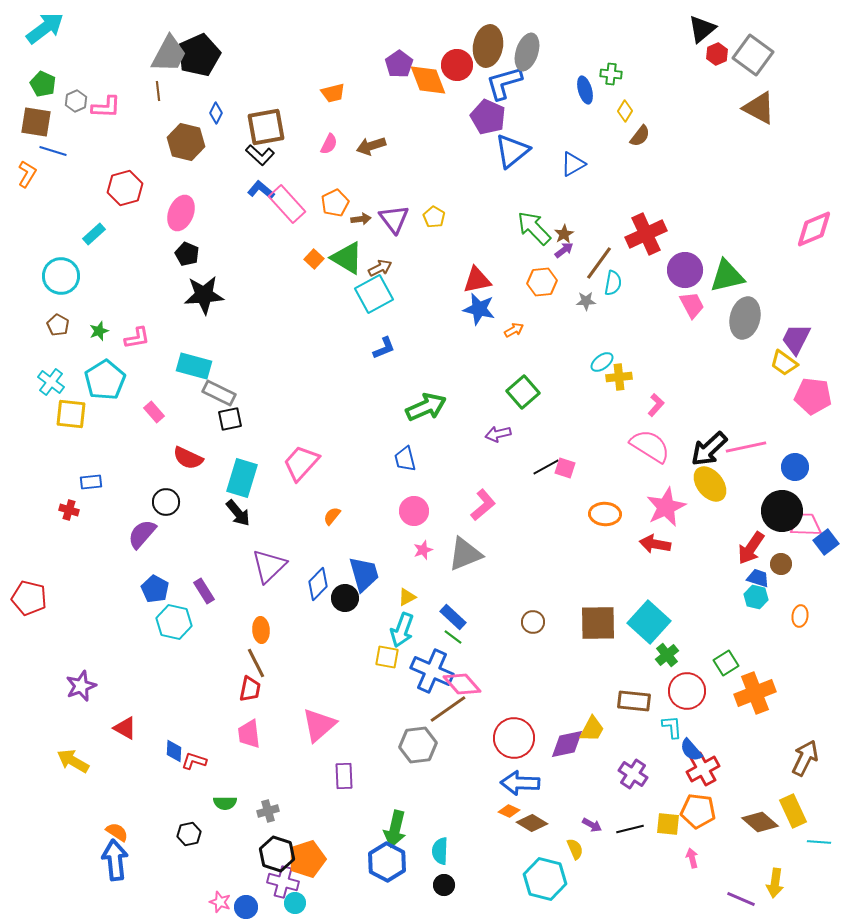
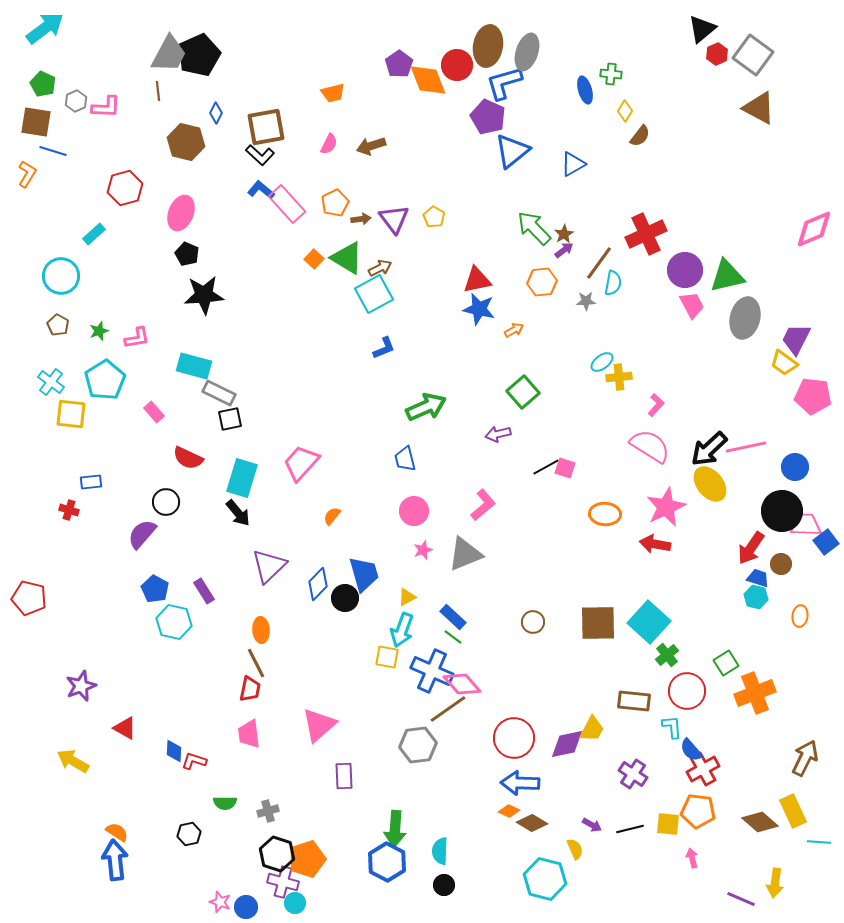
green arrow at (395, 829): rotated 9 degrees counterclockwise
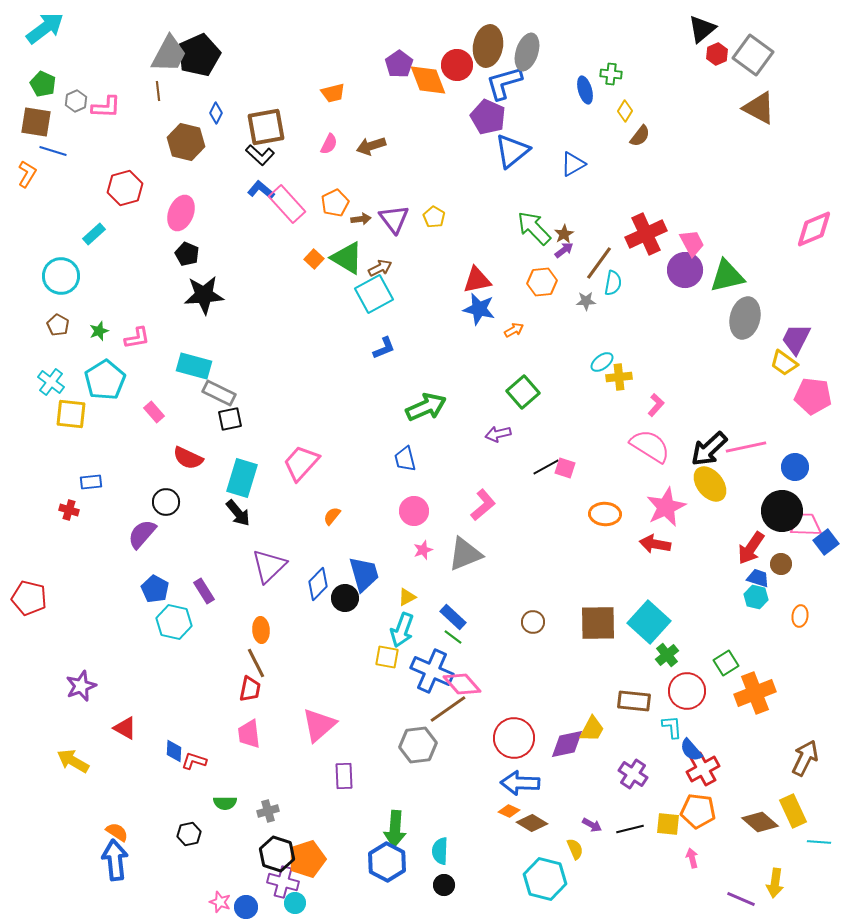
pink trapezoid at (692, 305): moved 62 px up
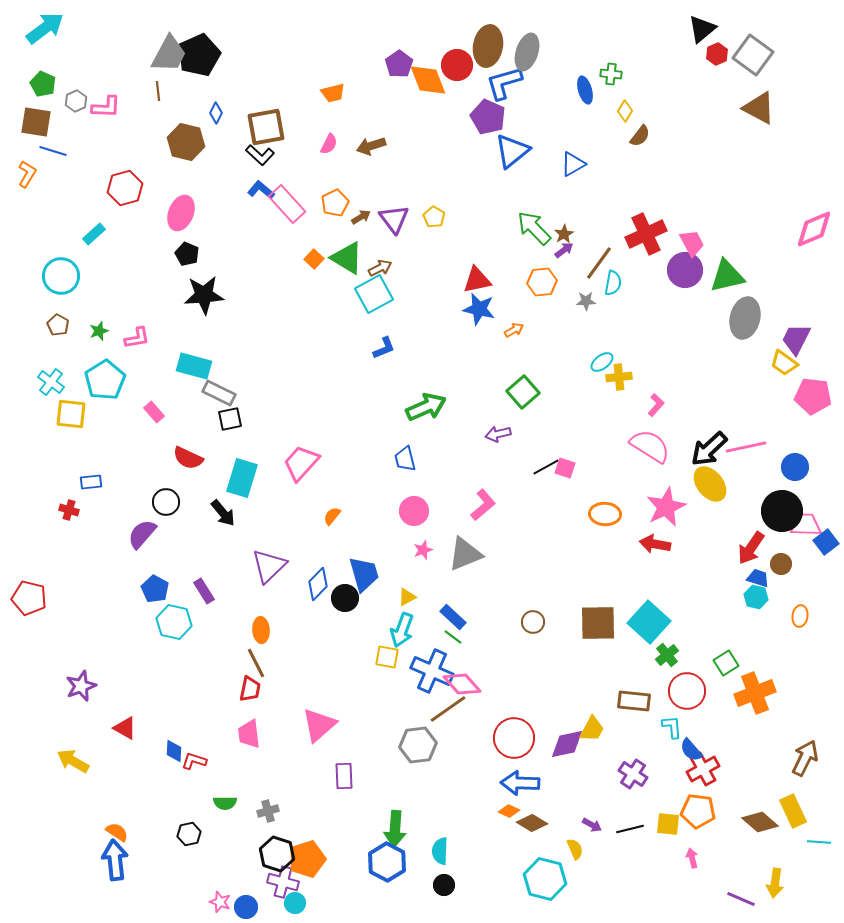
brown arrow at (361, 219): moved 2 px up; rotated 24 degrees counterclockwise
black arrow at (238, 513): moved 15 px left
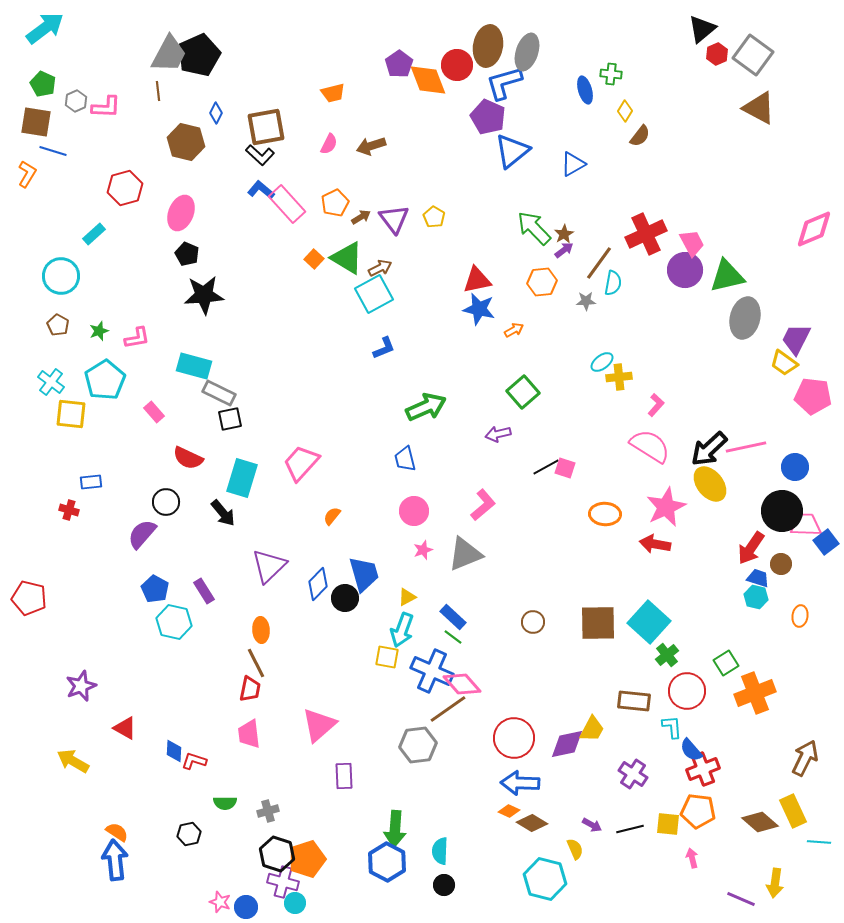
red cross at (703, 769): rotated 8 degrees clockwise
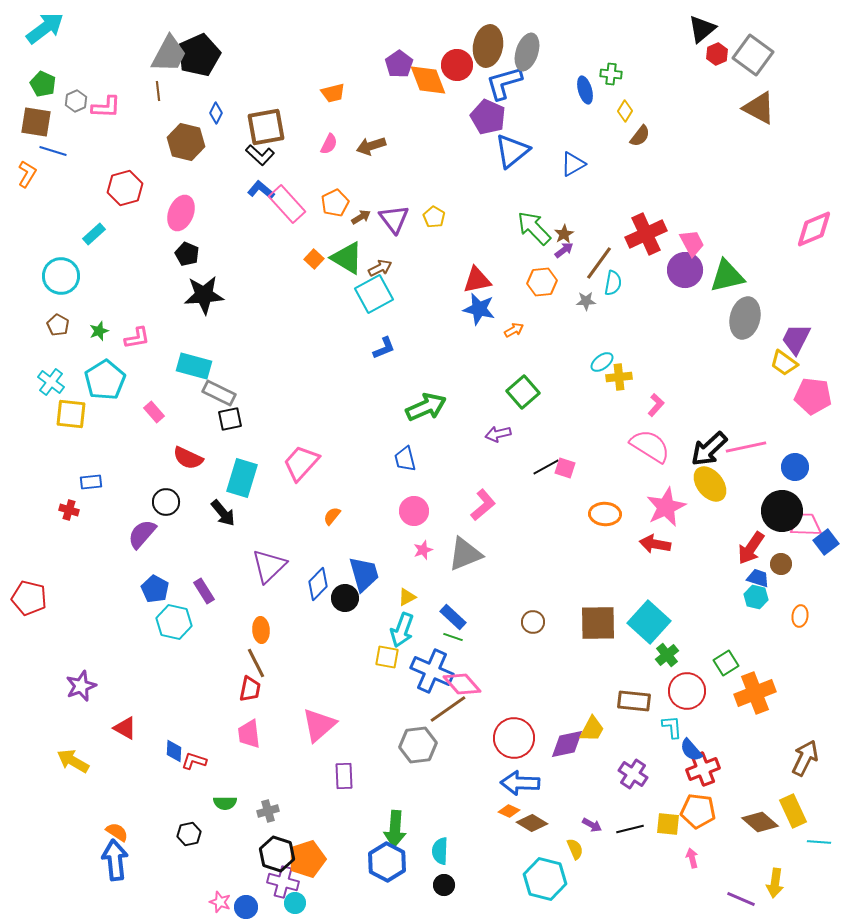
green line at (453, 637): rotated 18 degrees counterclockwise
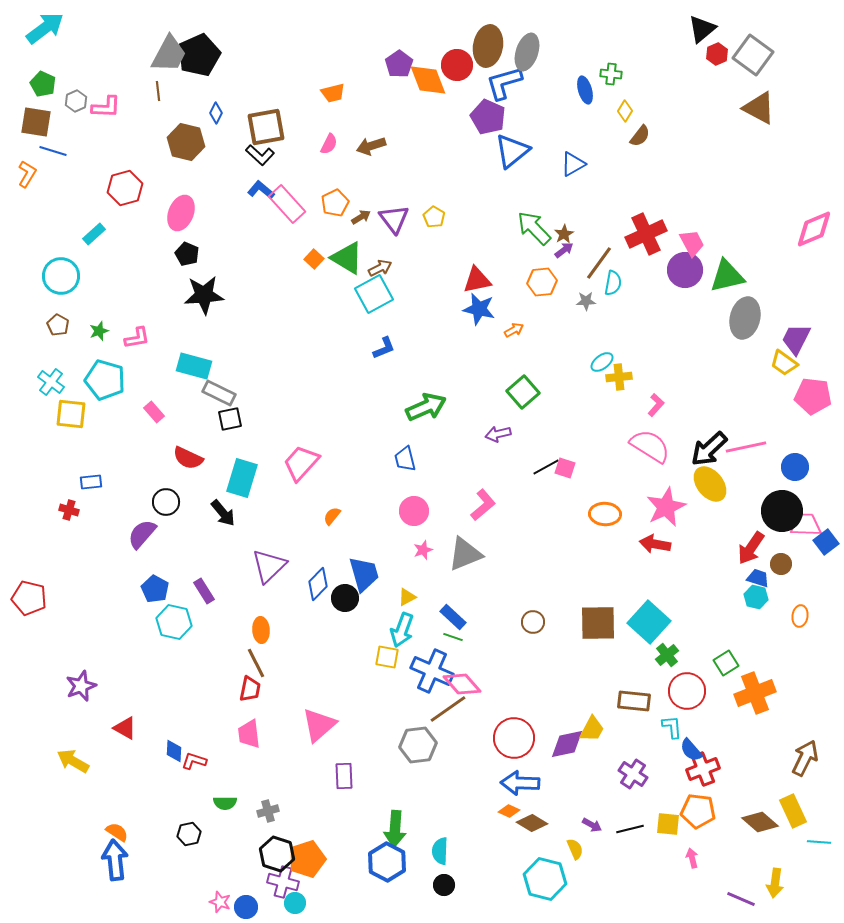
cyan pentagon at (105, 380): rotated 24 degrees counterclockwise
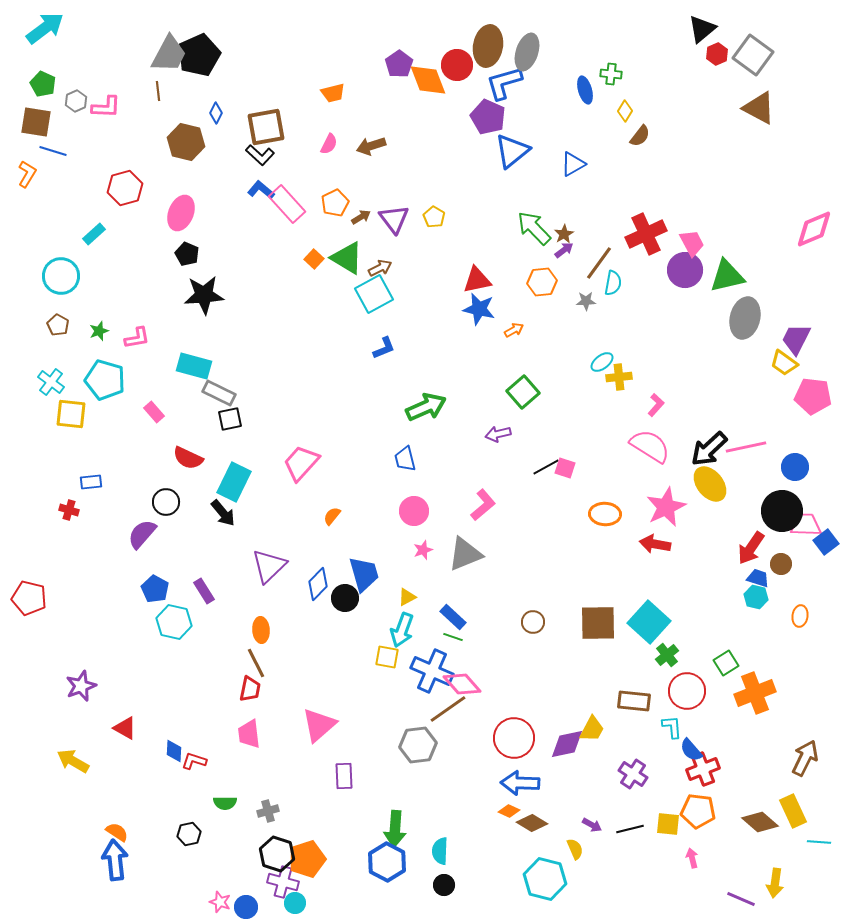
cyan rectangle at (242, 478): moved 8 px left, 4 px down; rotated 9 degrees clockwise
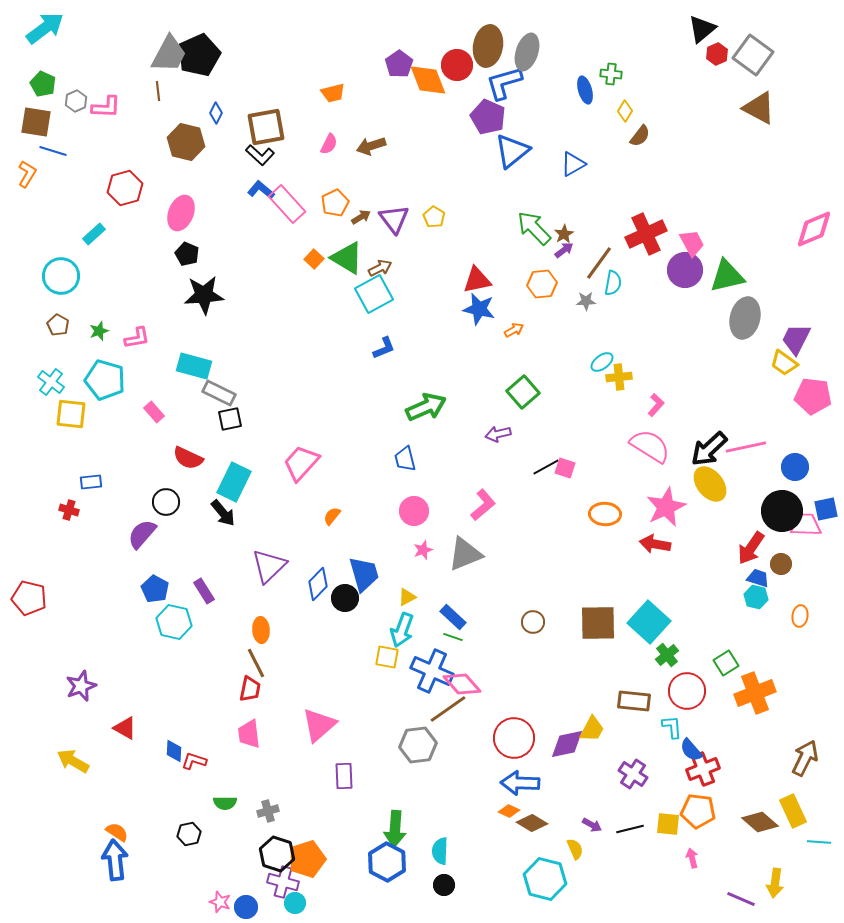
orange hexagon at (542, 282): moved 2 px down
blue square at (826, 542): moved 33 px up; rotated 25 degrees clockwise
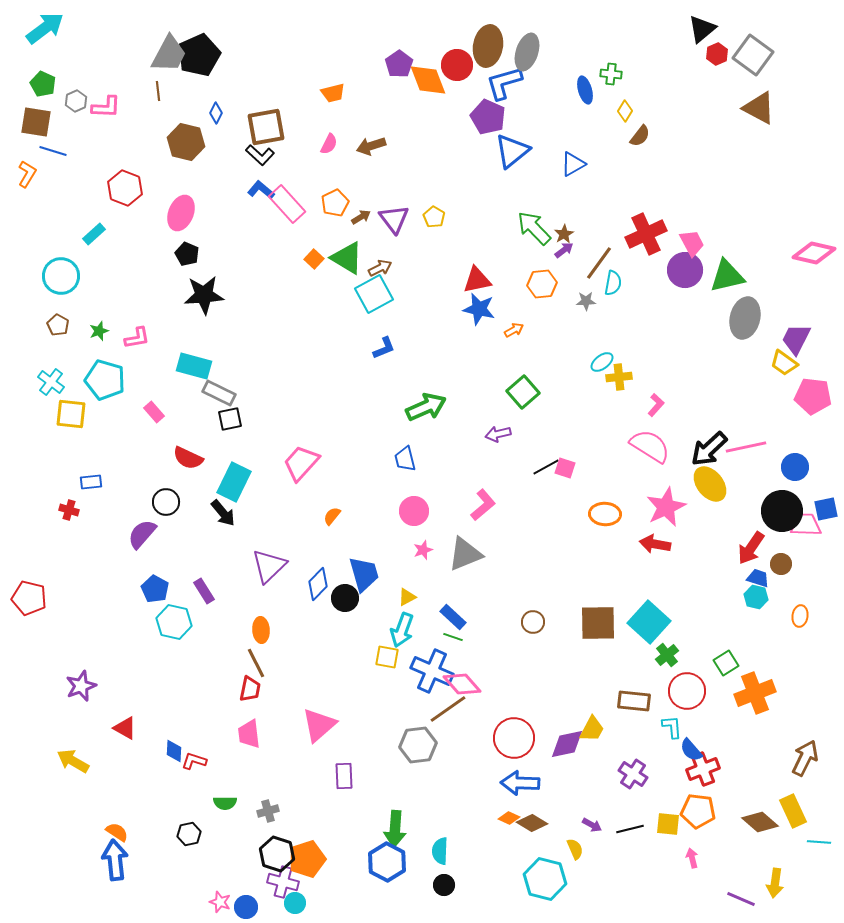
red hexagon at (125, 188): rotated 24 degrees counterclockwise
pink diamond at (814, 229): moved 24 px down; rotated 36 degrees clockwise
orange diamond at (509, 811): moved 7 px down
